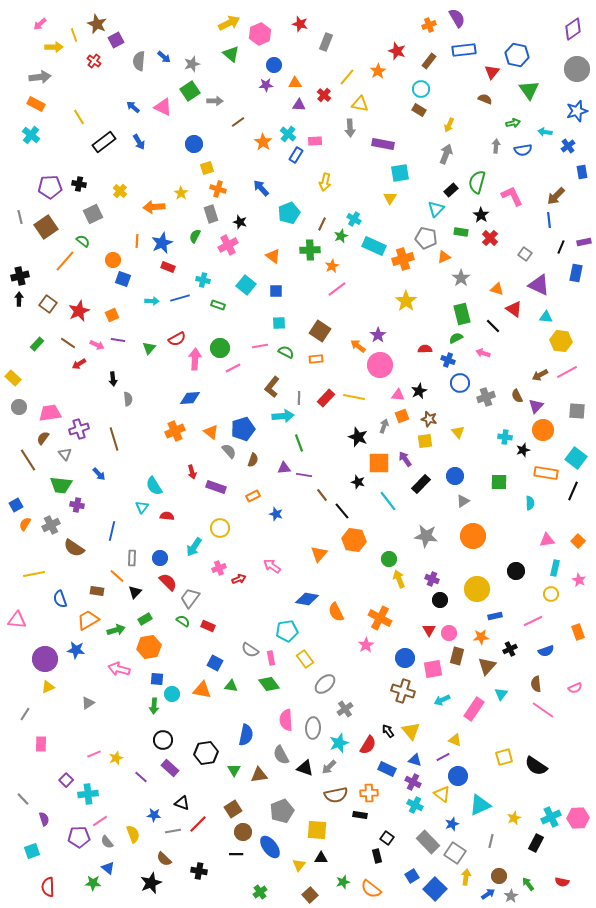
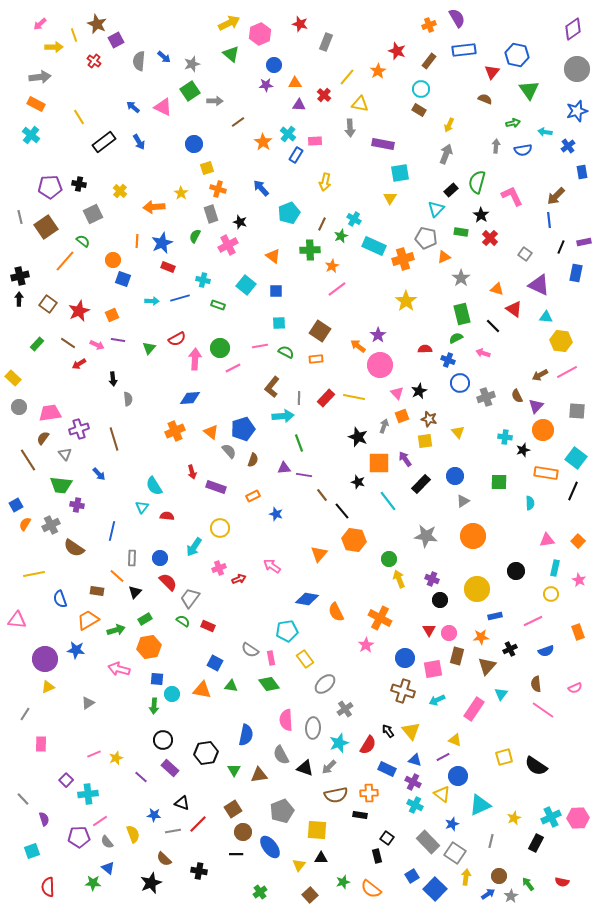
pink triangle at (398, 395): moved 1 px left, 2 px up; rotated 40 degrees clockwise
cyan arrow at (442, 700): moved 5 px left
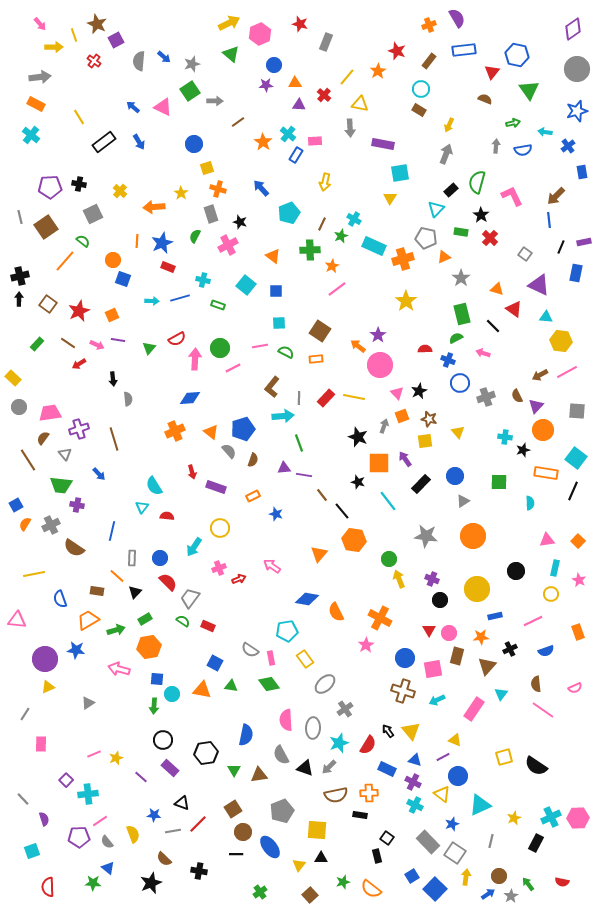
pink arrow at (40, 24): rotated 88 degrees counterclockwise
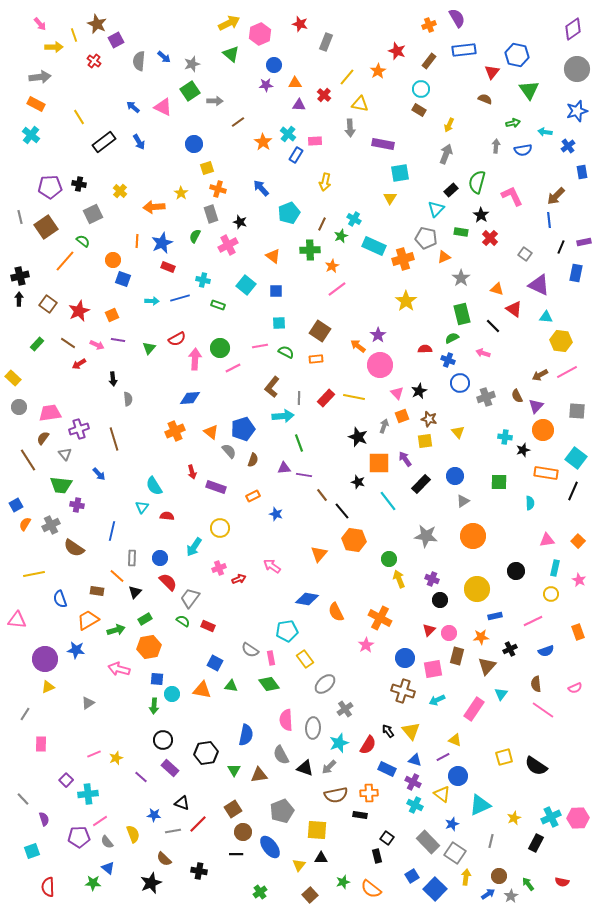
green semicircle at (456, 338): moved 4 px left
red triangle at (429, 630): rotated 16 degrees clockwise
